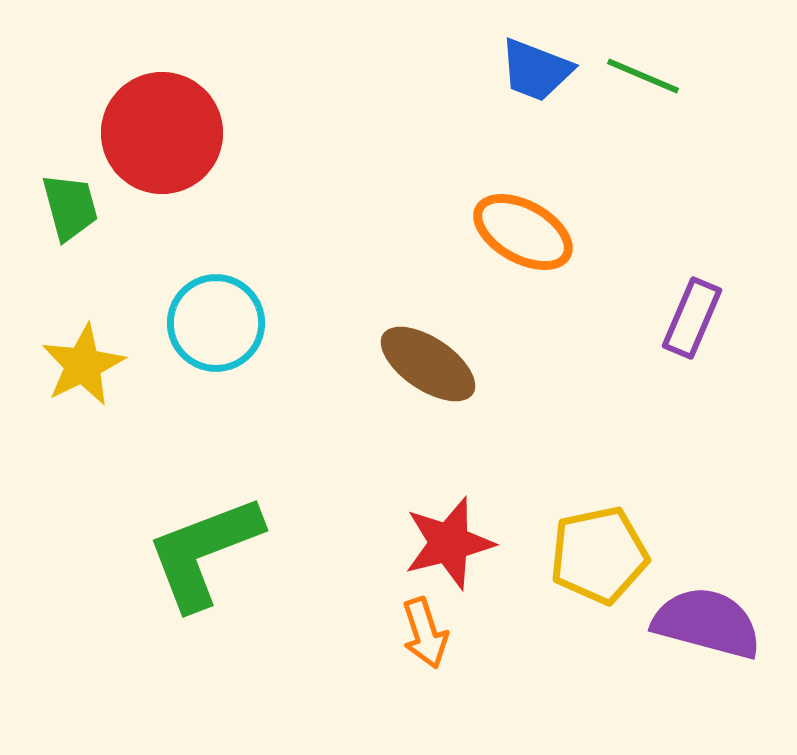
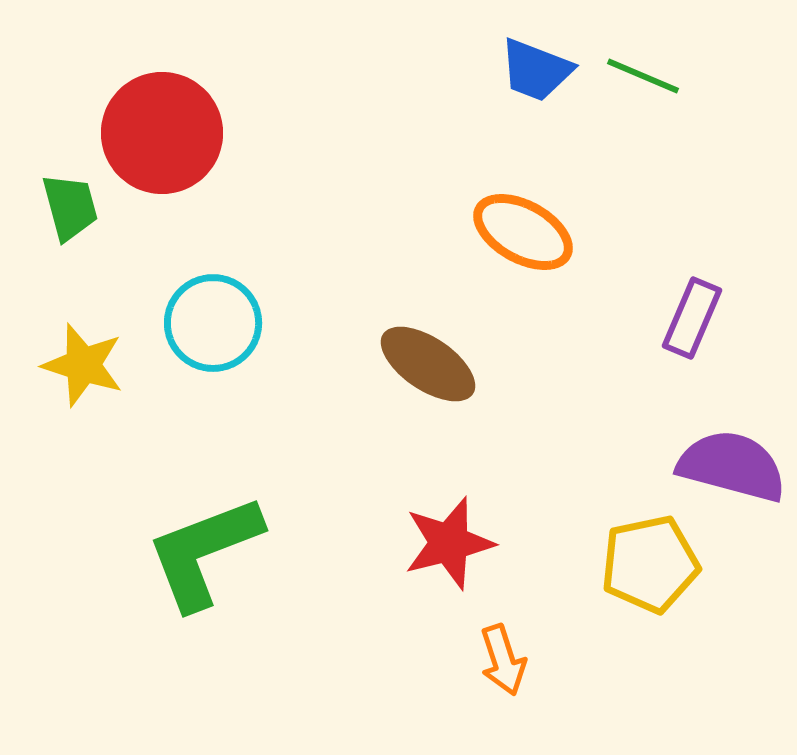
cyan circle: moved 3 px left
yellow star: rotated 28 degrees counterclockwise
yellow pentagon: moved 51 px right, 9 px down
purple semicircle: moved 25 px right, 157 px up
orange arrow: moved 78 px right, 27 px down
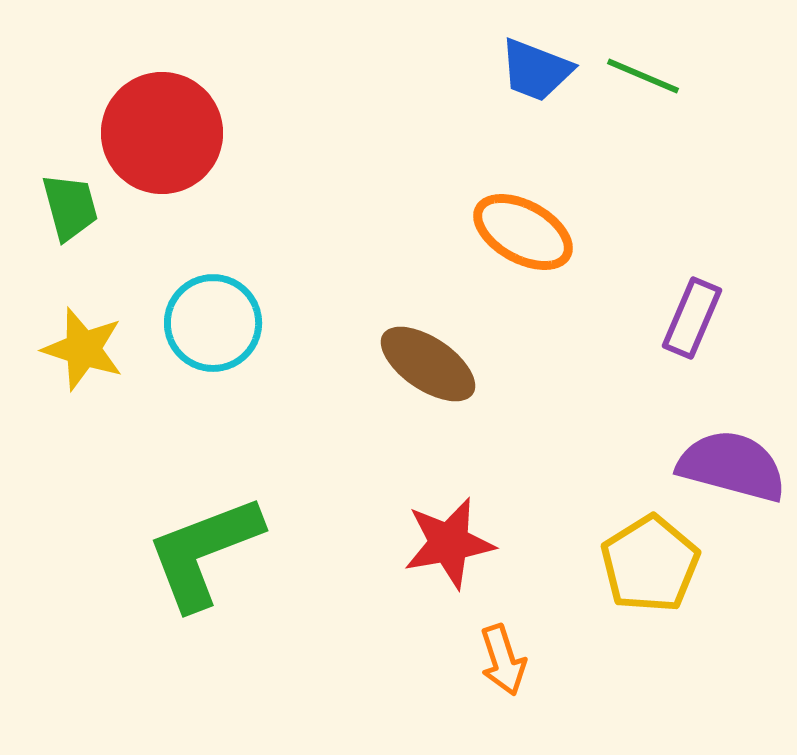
yellow star: moved 16 px up
red star: rotated 4 degrees clockwise
yellow pentagon: rotated 20 degrees counterclockwise
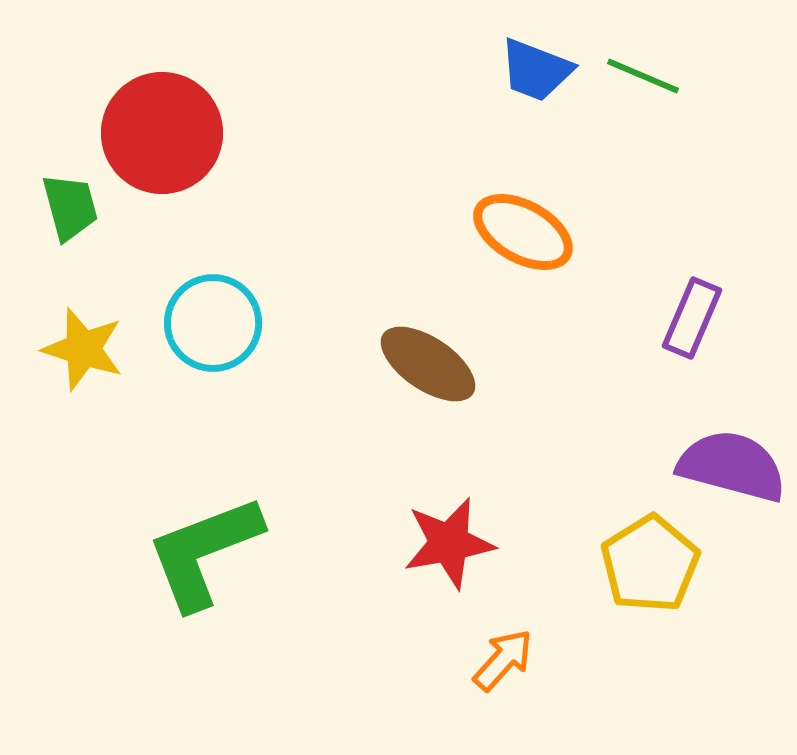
orange arrow: rotated 120 degrees counterclockwise
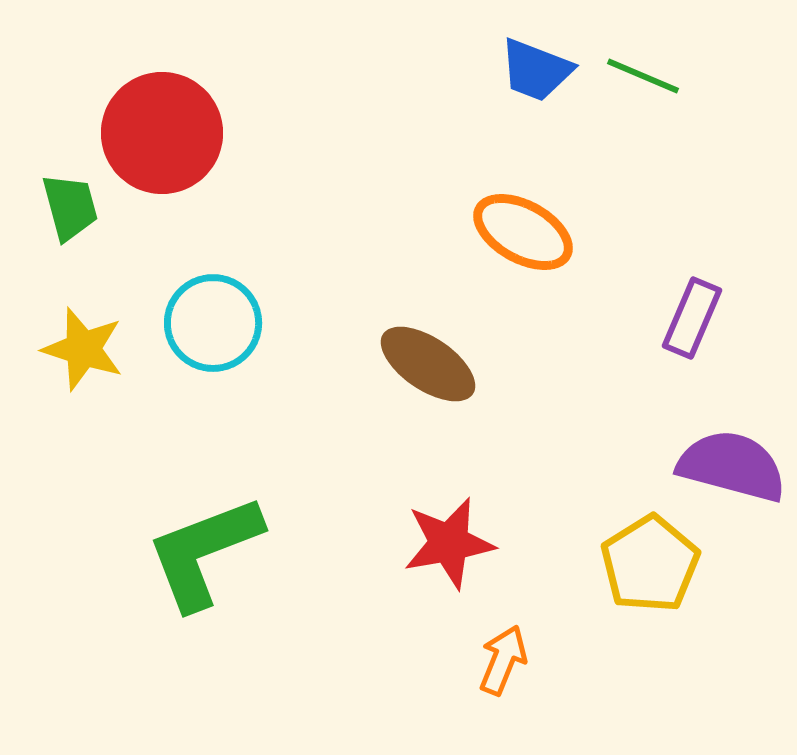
orange arrow: rotated 20 degrees counterclockwise
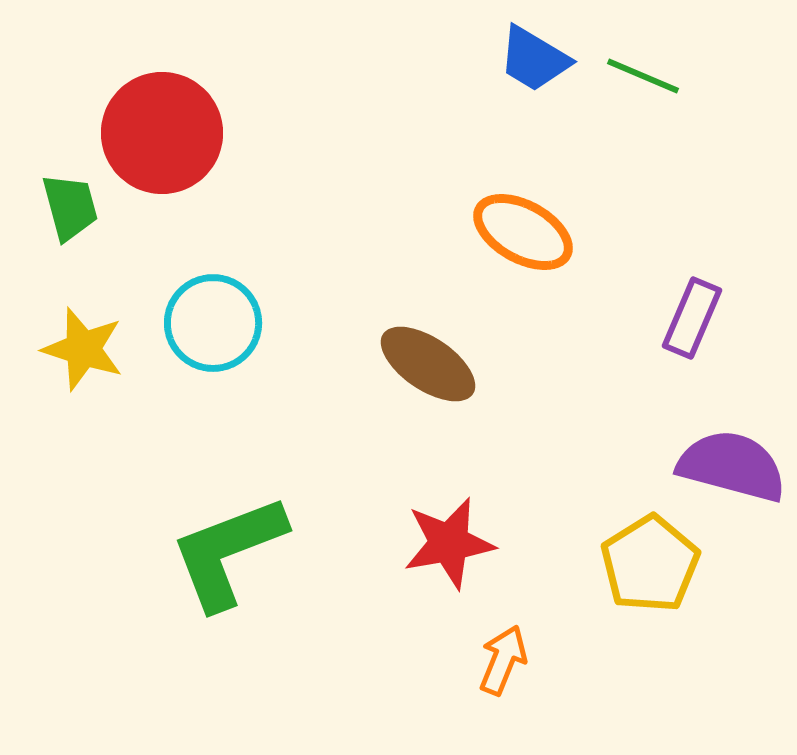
blue trapezoid: moved 2 px left, 11 px up; rotated 10 degrees clockwise
green L-shape: moved 24 px right
